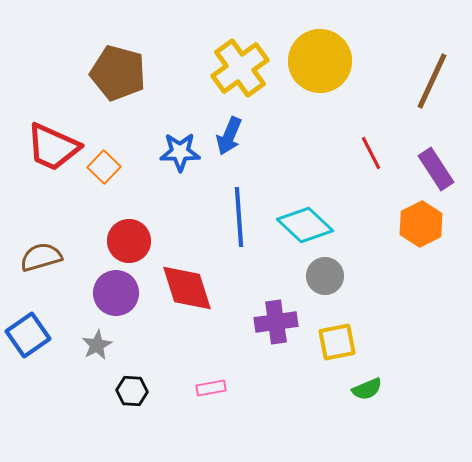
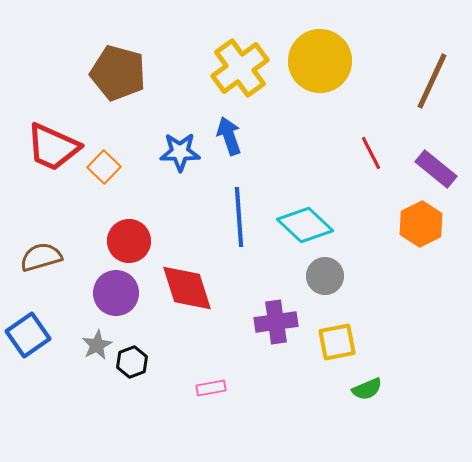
blue arrow: rotated 138 degrees clockwise
purple rectangle: rotated 18 degrees counterclockwise
black hexagon: moved 29 px up; rotated 24 degrees counterclockwise
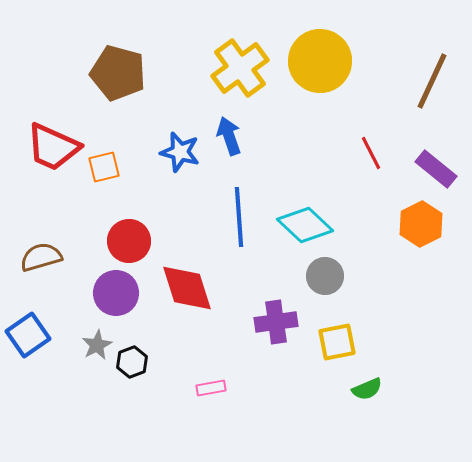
blue star: rotated 15 degrees clockwise
orange square: rotated 32 degrees clockwise
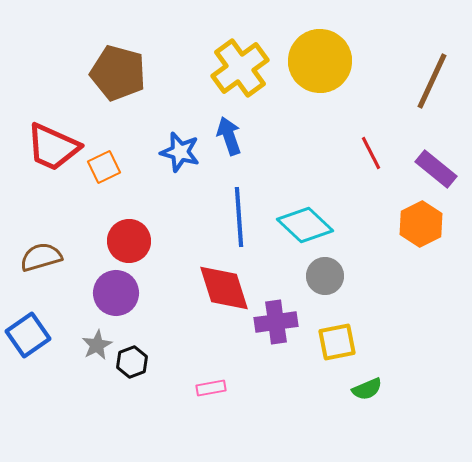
orange square: rotated 12 degrees counterclockwise
red diamond: moved 37 px right
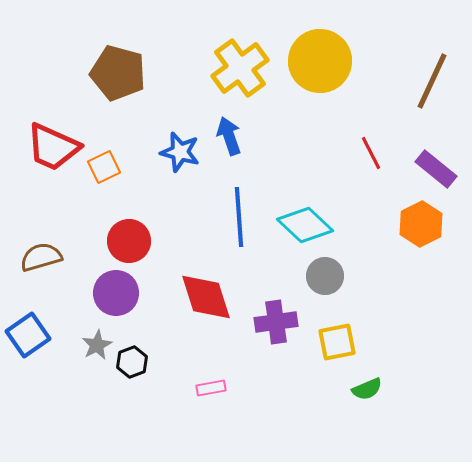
red diamond: moved 18 px left, 9 px down
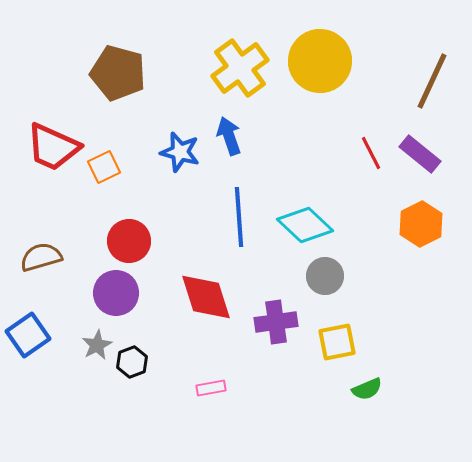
purple rectangle: moved 16 px left, 15 px up
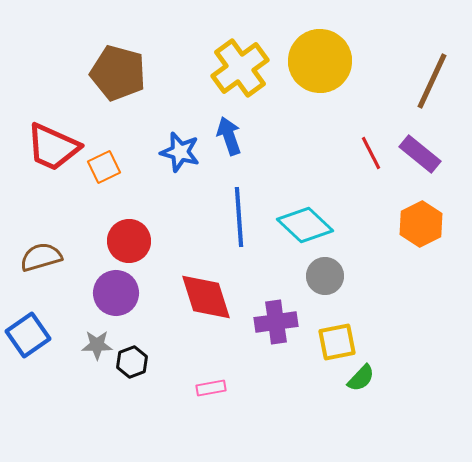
gray star: rotated 28 degrees clockwise
green semicircle: moved 6 px left, 11 px up; rotated 24 degrees counterclockwise
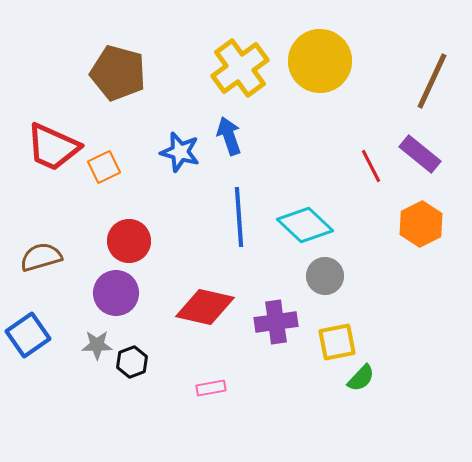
red line: moved 13 px down
red diamond: moved 1 px left, 10 px down; rotated 60 degrees counterclockwise
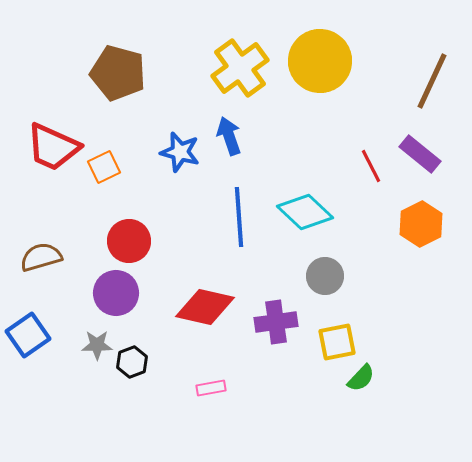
cyan diamond: moved 13 px up
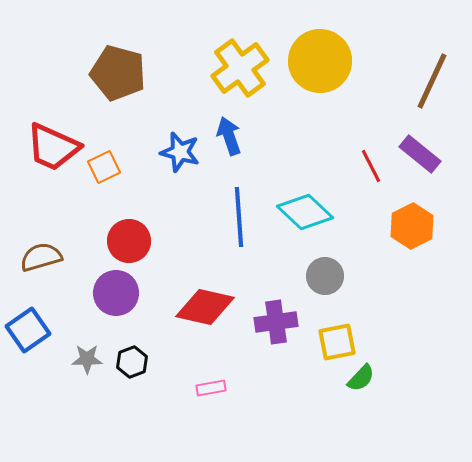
orange hexagon: moved 9 px left, 2 px down
blue square: moved 5 px up
gray star: moved 10 px left, 14 px down
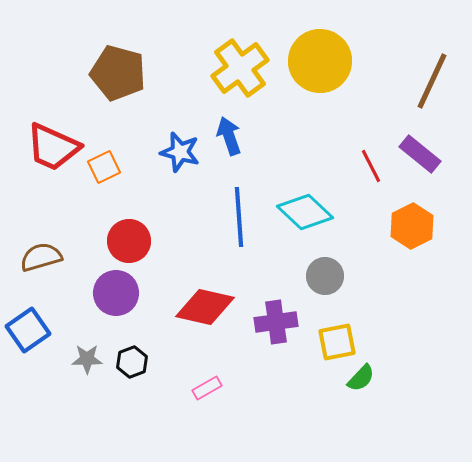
pink rectangle: moved 4 px left; rotated 20 degrees counterclockwise
